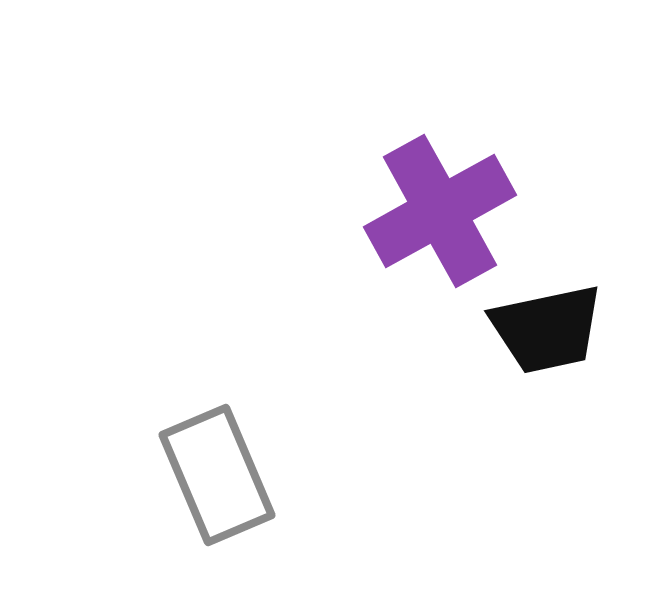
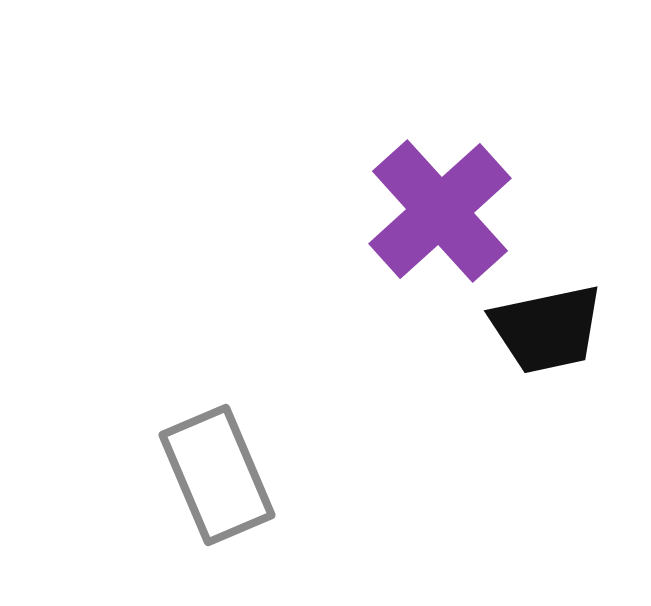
purple cross: rotated 13 degrees counterclockwise
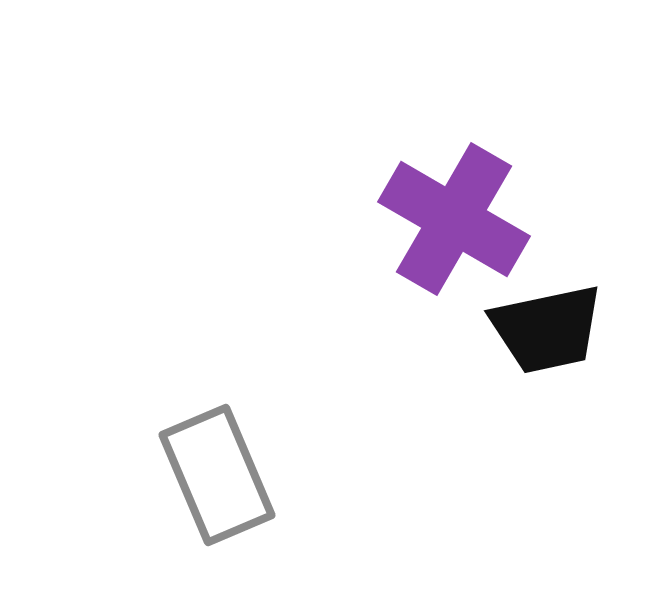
purple cross: moved 14 px right, 8 px down; rotated 18 degrees counterclockwise
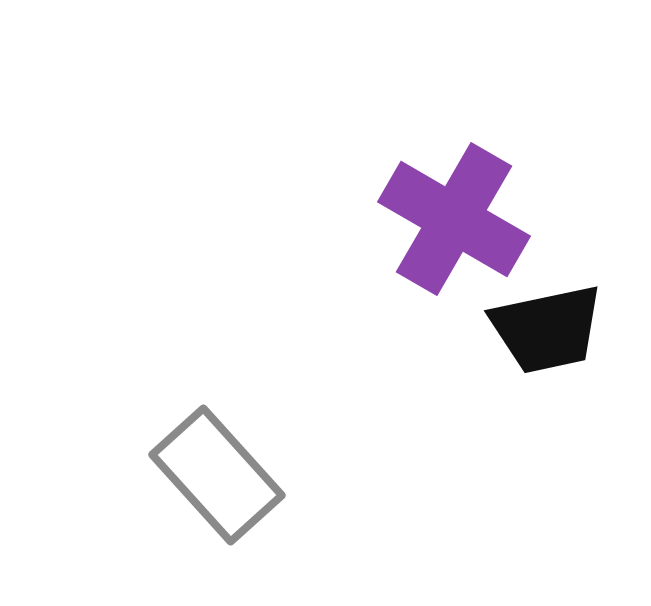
gray rectangle: rotated 19 degrees counterclockwise
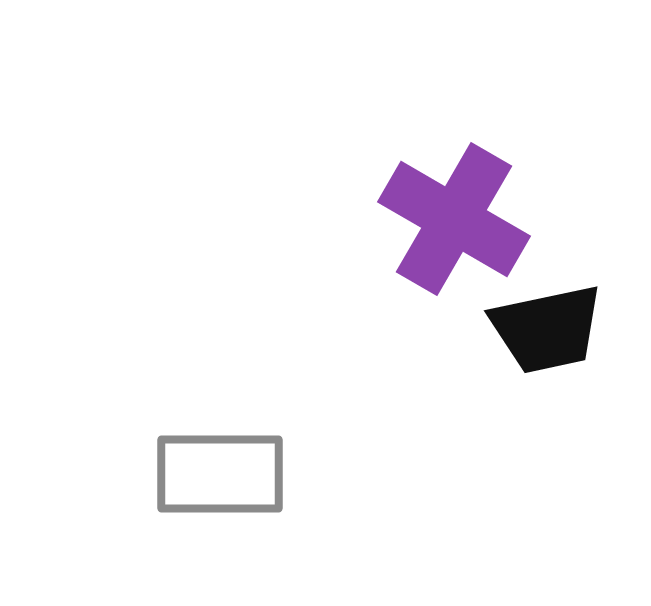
gray rectangle: moved 3 px right, 1 px up; rotated 48 degrees counterclockwise
